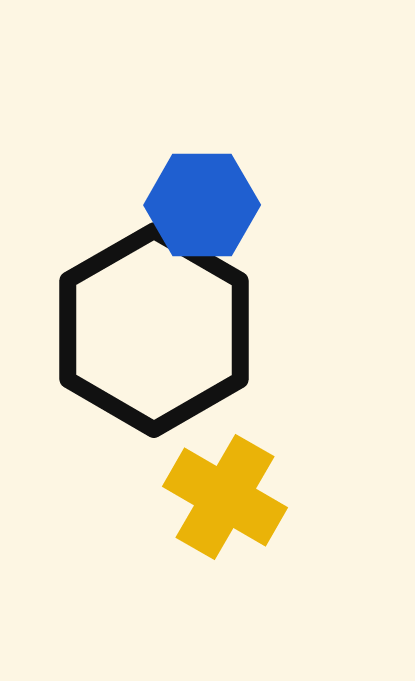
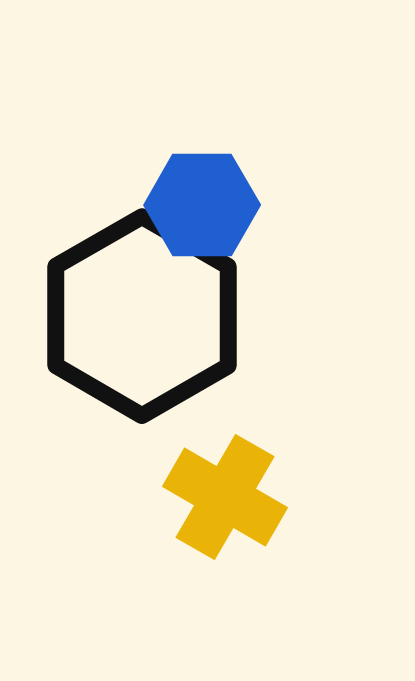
black hexagon: moved 12 px left, 14 px up
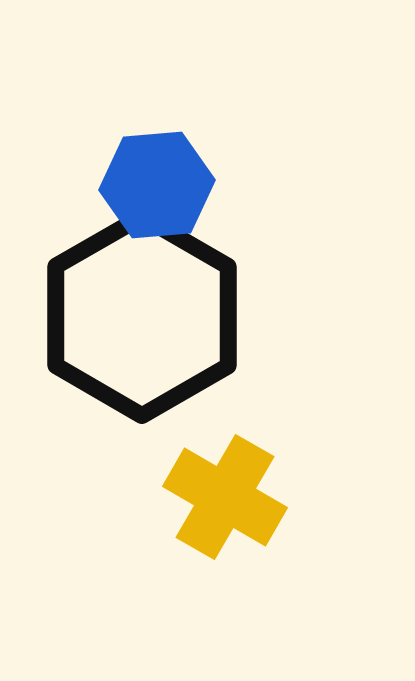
blue hexagon: moved 45 px left, 20 px up; rotated 5 degrees counterclockwise
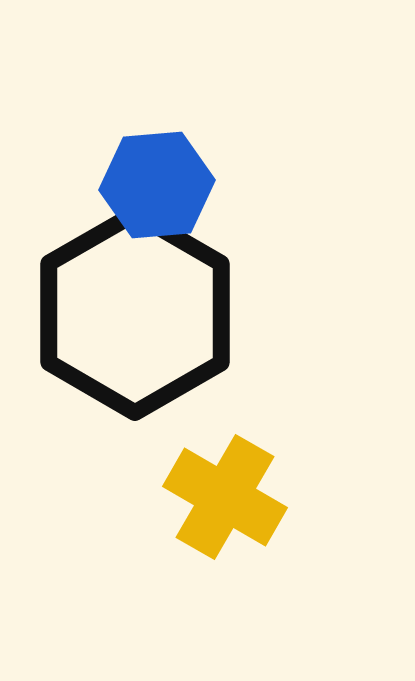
black hexagon: moved 7 px left, 3 px up
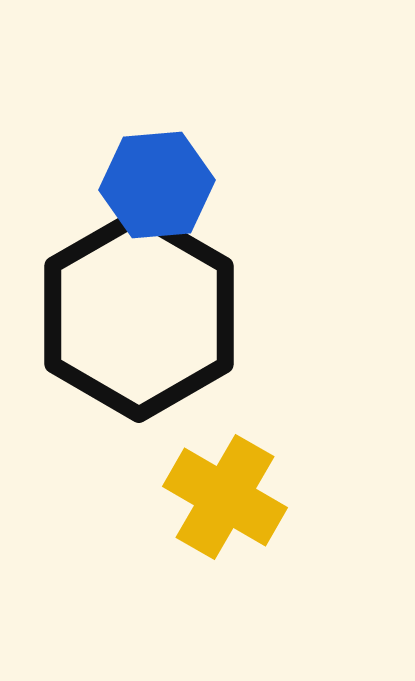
black hexagon: moved 4 px right, 2 px down
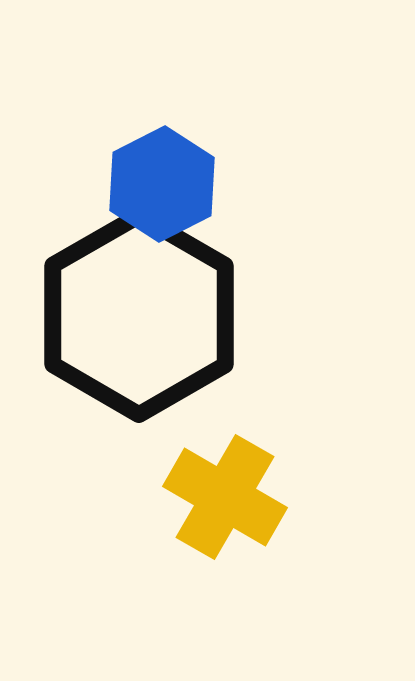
blue hexagon: moved 5 px right, 1 px up; rotated 22 degrees counterclockwise
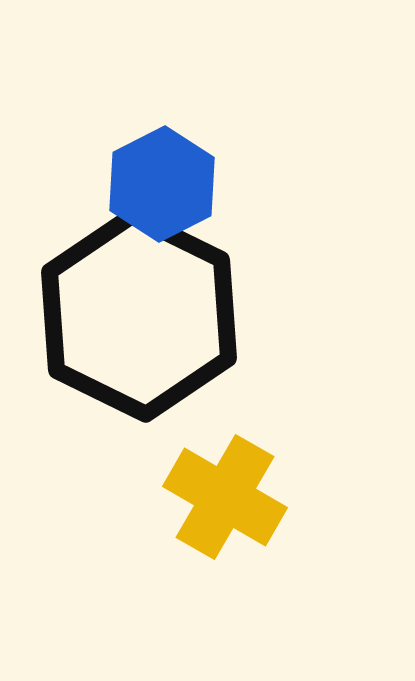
black hexagon: rotated 4 degrees counterclockwise
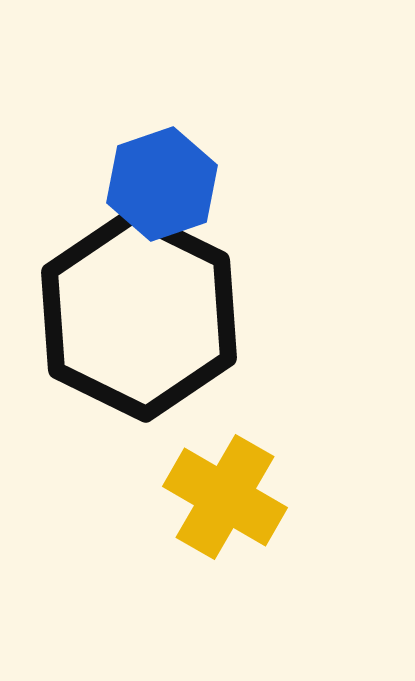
blue hexagon: rotated 8 degrees clockwise
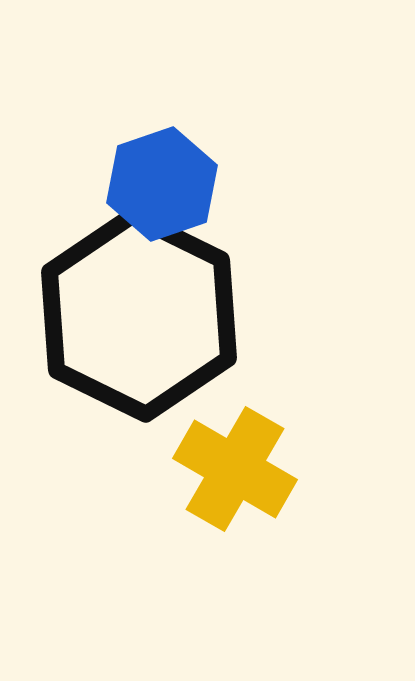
yellow cross: moved 10 px right, 28 px up
